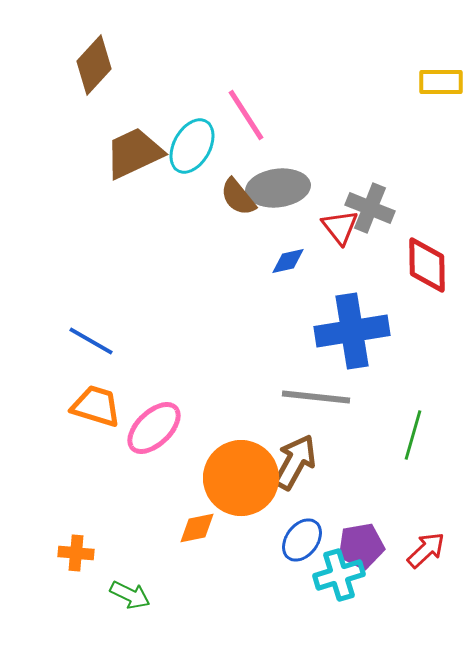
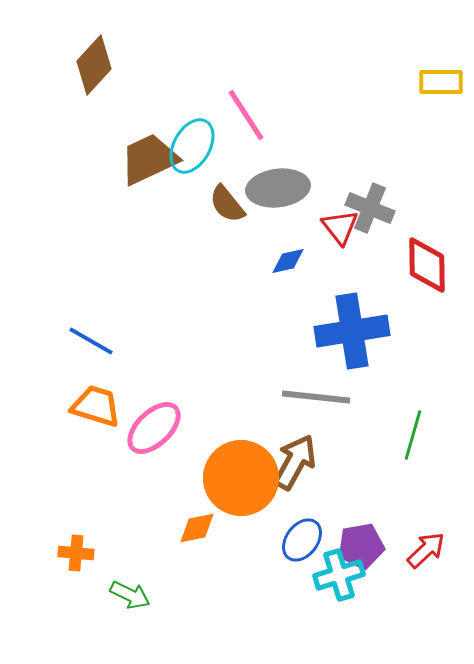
brown trapezoid: moved 15 px right, 6 px down
brown semicircle: moved 11 px left, 7 px down
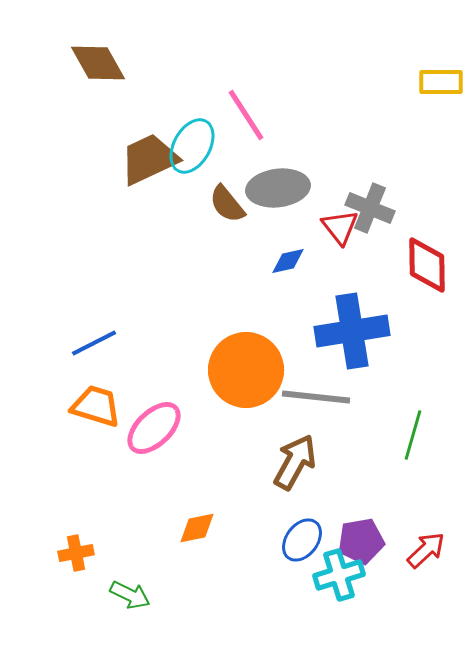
brown diamond: moved 4 px right, 2 px up; rotated 72 degrees counterclockwise
blue line: moved 3 px right, 2 px down; rotated 57 degrees counterclockwise
orange circle: moved 5 px right, 108 px up
purple pentagon: moved 5 px up
orange cross: rotated 16 degrees counterclockwise
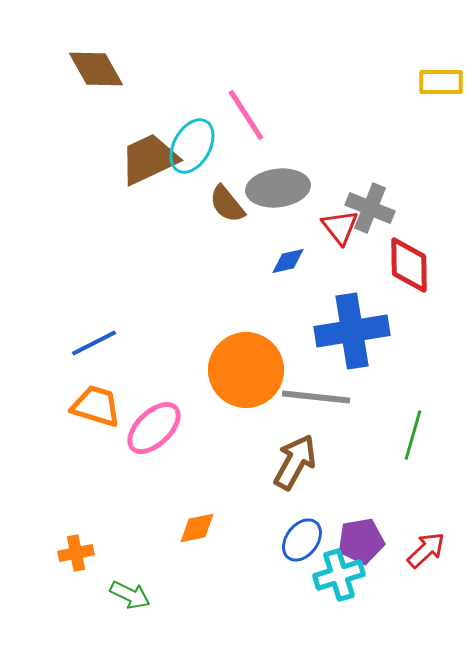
brown diamond: moved 2 px left, 6 px down
red diamond: moved 18 px left
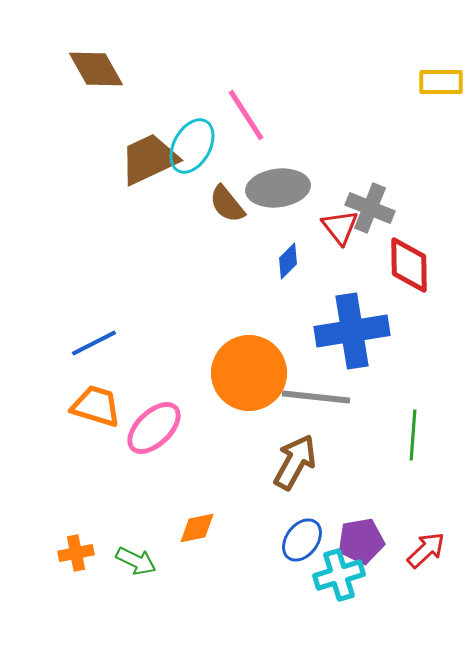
blue diamond: rotated 33 degrees counterclockwise
orange circle: moved 3 px right, 3 px down
green line: rotated 12 degrees counterclockwise
green arrow: moved 6 px right, 34 px up
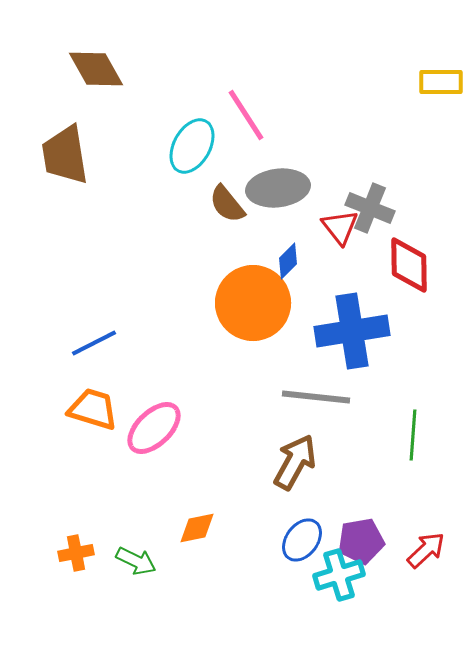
brown trapezoid: moved 84 px left, 4 px up; rotated 74 degrees counterclockwise
orange circle: moved 4 px right, 70 px up
orange trapezoid: moved 3 px left, 3 px down
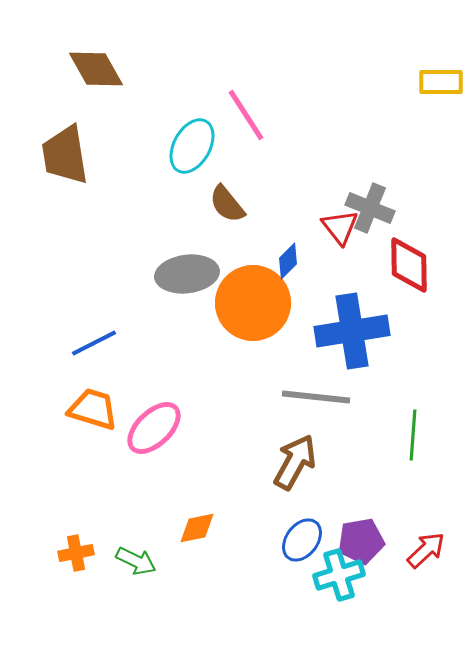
gray ellipse: moved 91 px left, 86 px down
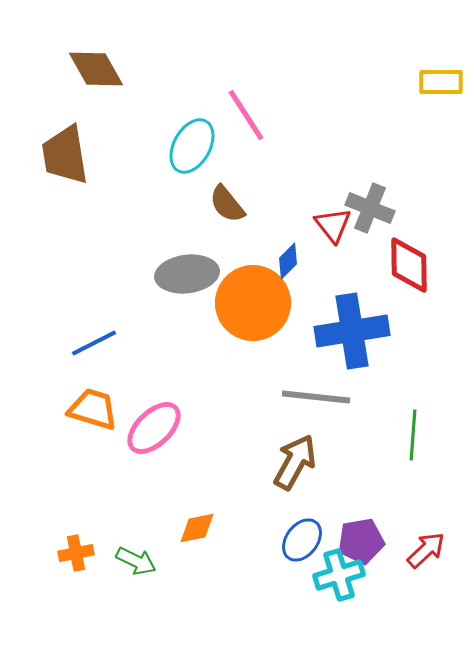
red triangle: moved 7 px left, 2 px up
